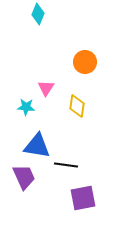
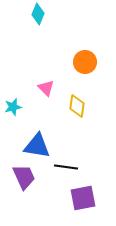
pink triangle: rotated 18 degrees counterclockwise
cyan star: moved 13 px left; rotated 18 degrees counterclockwise
black line: moved 2 px down
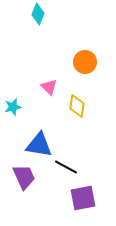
pink triangle: moved 3 px right, 1 px up
blue triangle: moved 2 px right, 1 px up
black line: rotated 20 degrees clockwise
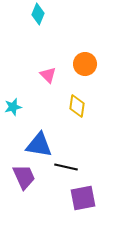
orange circle: moved 2 px down
pink triangle: moved 1 px left, 12 px up
black line: rotated 15 degrees counterclockwise
